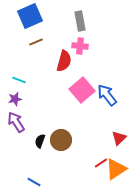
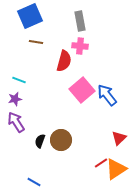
brown line: rotated 32 degrees clockwise
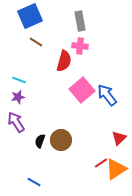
brown line: rotated 24 degrees clockwise
purple star: moved 3 px right, 2 px up
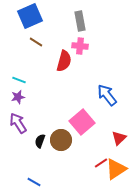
pink square: moved 32 px down
purple arrow: moved 2 px right, 1 px down
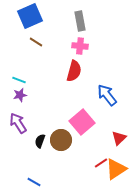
red semicircle: moved 10 px right, 10 px down
purple star: moved 2 px right, 2 px up
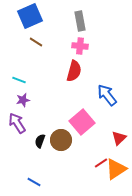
purple star: moved 3 px right, 5 px down
purple arrow: moved 1 px left
